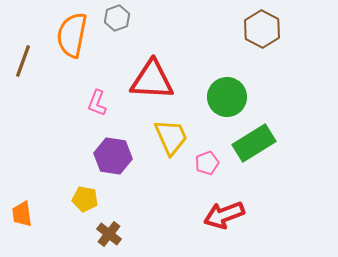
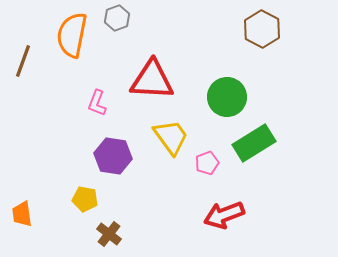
yellow trapezoid: rotated 12 degrees counterclockwise
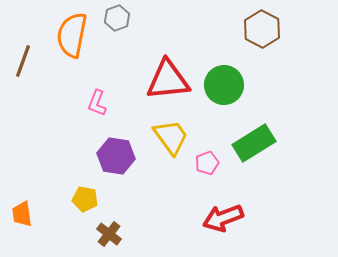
red triangle: moved 16 px right; rotated 9 degrees counterclockwise
green circle: moved 3 px left, 12 px up
purple hexagon: moved 3 px right
red arrow: moved 1 px left, 3 px down
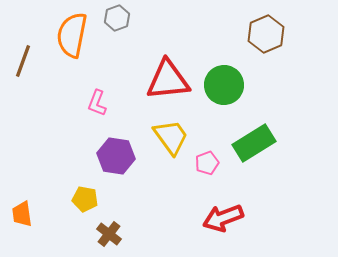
brown hexagon: moved 4 px right, 5 px down; rotated 9 degrees clockwise
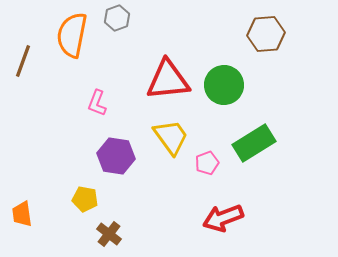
brown hexagon: rotated 18 degrees clockwise
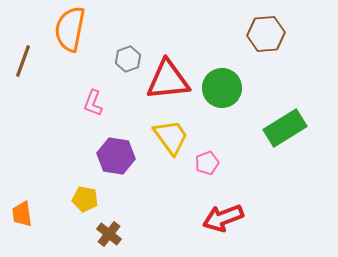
gray hexagon: moved 11 px right, 41 px down
orange semicircle: moved 2 px left, 6 px up
green circle: moved 2 px left, 3 px down
pink L-shape: moved 4 px left
green rectangle: moved 31 px right, 15 px up
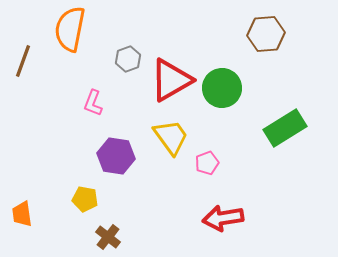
red triangle: moved 3 px right; rotated 24 degrees counterclockwise
red arrow: rotated 12 degrees clockwise
brown cross: moved 1 px left, 3 px down
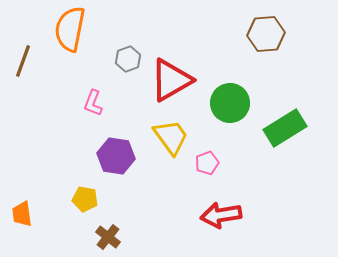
green circle: moved 8 px right, 15 px down
red arrow: moved 2 px left, 3 px up
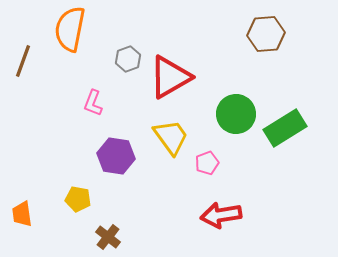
red triangle: moved 1 px left, 3 px up
green circle: moved 6 px right, 11 px down
yellow pentagon: moved 7 px left
